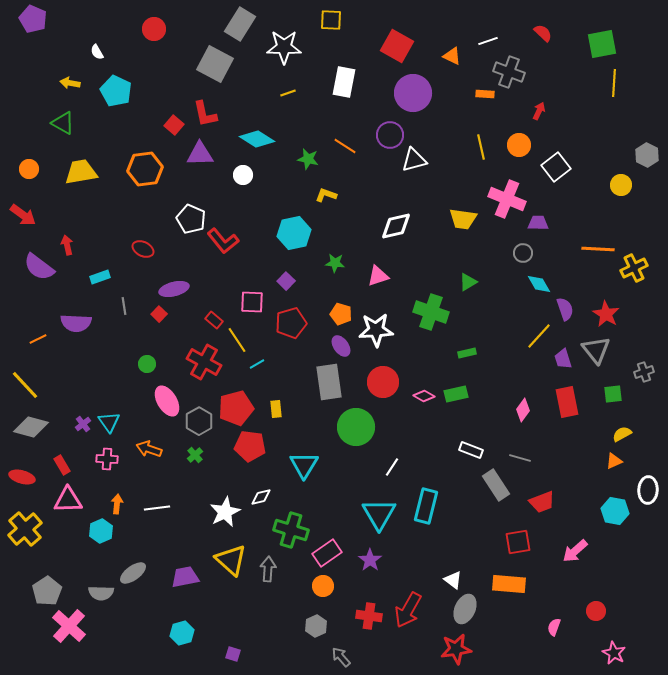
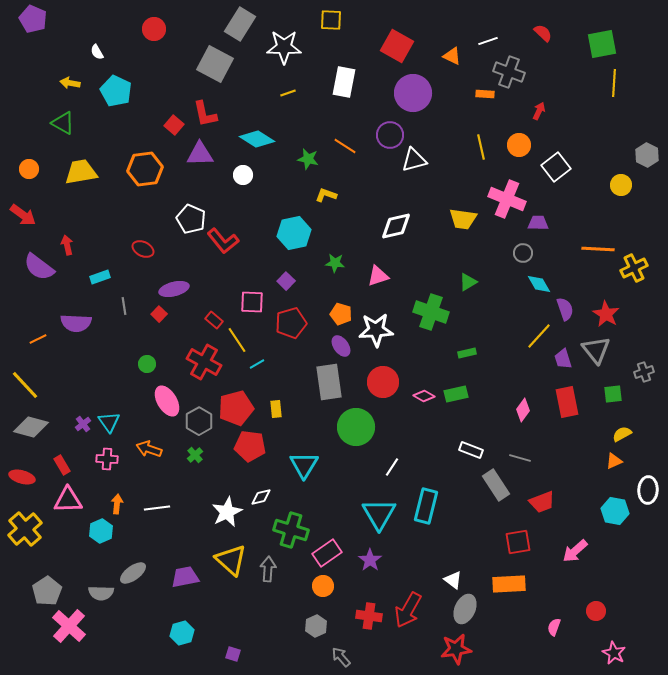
white star at (225, 512): moved 2 px right
orange rectangle at (509, 584): rotated 8 degrees counterclockwise
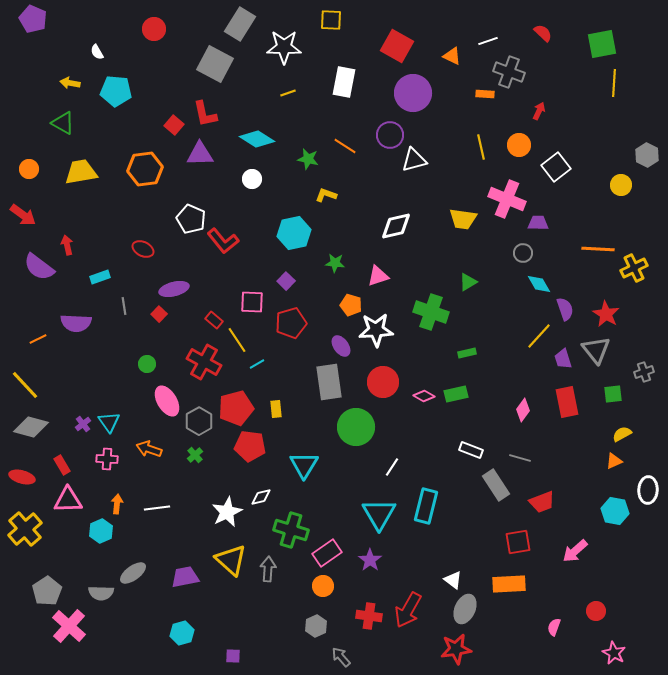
cyan pentagon at (116, 91): rotated 20 degrees counterclockwise
white circle at (243, 175): moved 9 px right, 4 px down
orange pentagon at (341, 314): moved 10 px right, 9 px up
purple square at (233, 654): moved 2 px down; rotated 14 degrees counterclockwise
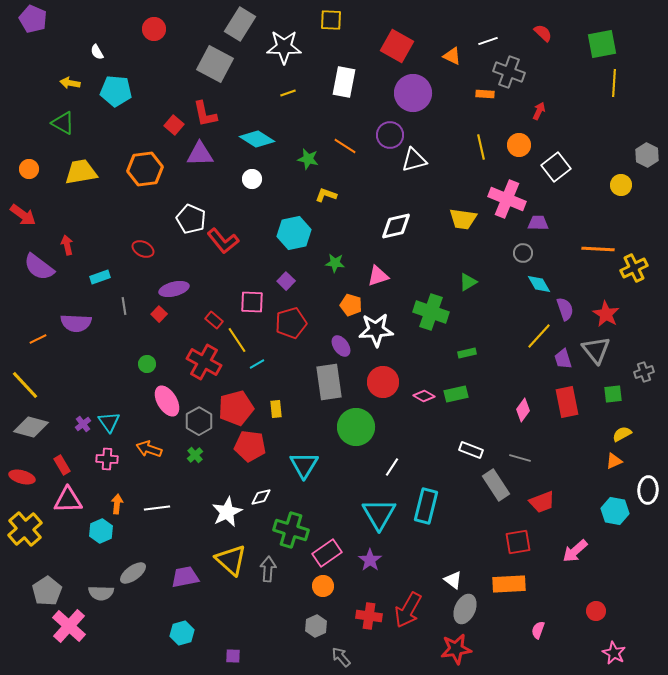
pink semicircle at (554, 627): moved 16 px left, 3 px down
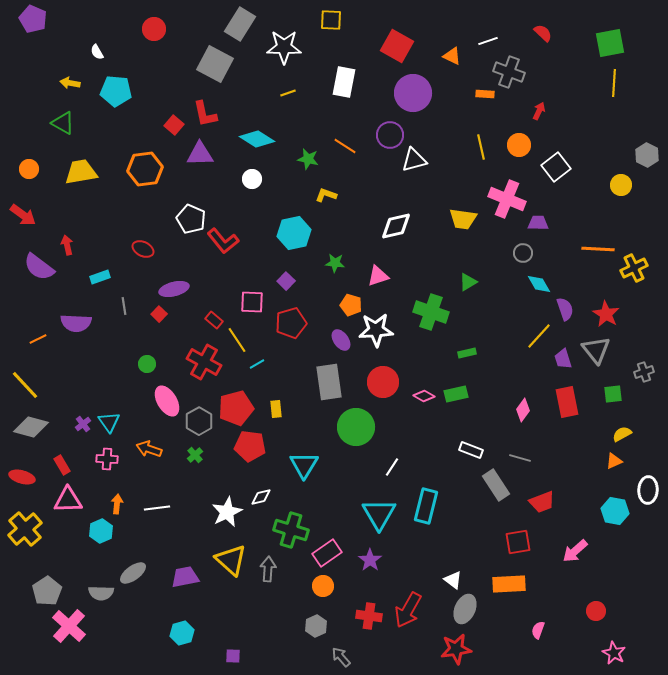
green square at (602, 44): moved 8 px right, 1 px up
purple ellipse at (341, 346): moved 6 px up
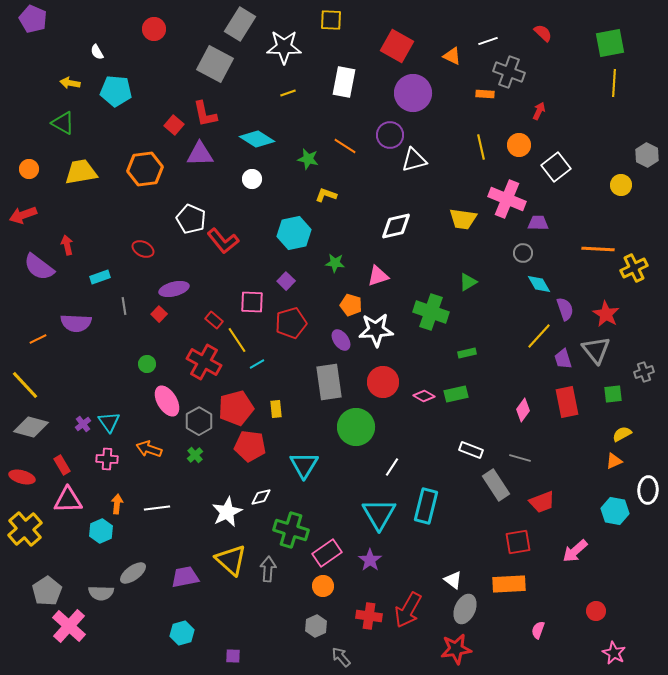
red arrow at (23, 215): rotated 124 degrees clockwise
